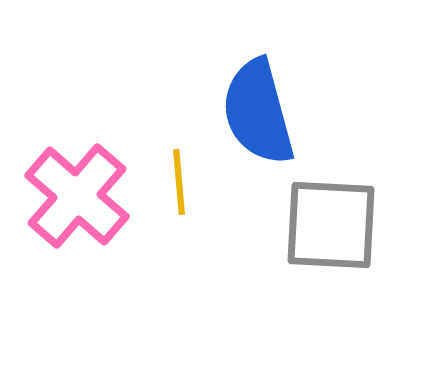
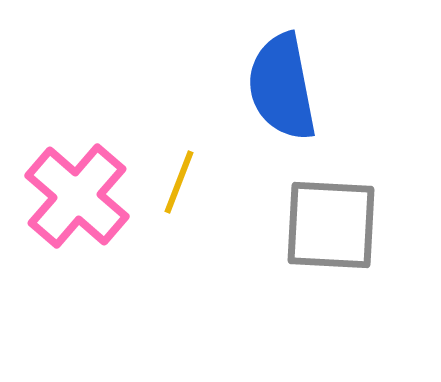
blue semicircle: moved 24 px right, 25 px up; rotated 4 degrees clockwise
yellow line: rotated 26 degrees clockwise
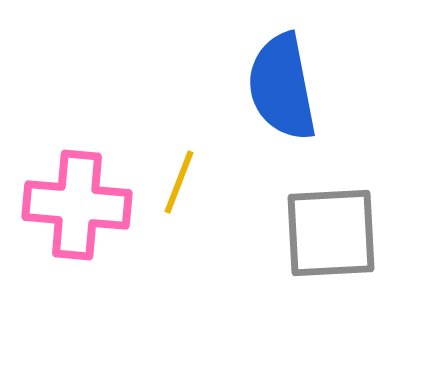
pink cross: moved 9 px down; rotated 36 degrees counterclockwise
gray square: moved 8 px down; rotated 6 degrees counterclockwise
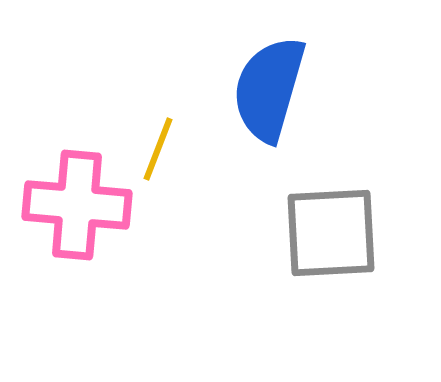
blue semicircle: moved 13 px left, 2 px down; rotated 27 degrees clockwise
yellow line: moved 21 px left, 33 px up
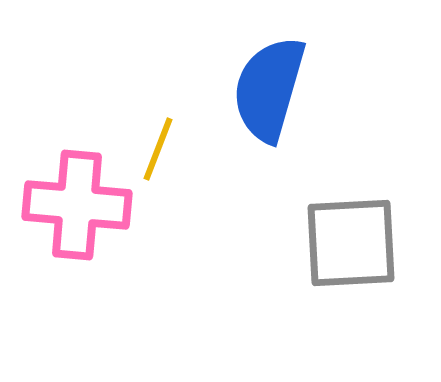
gray square: moved 20 px right, 10 px down
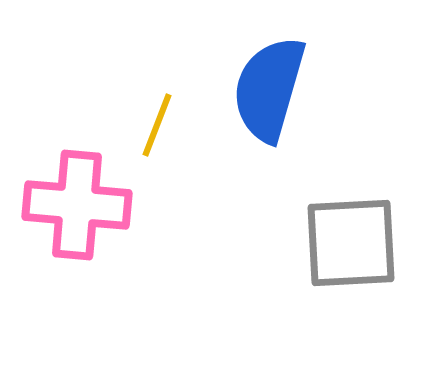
yellow line: moved 1 px left, 24 px up
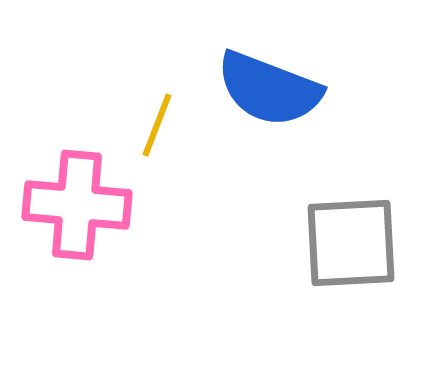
blue semicircle: rotated 85 degrees counterclockwise
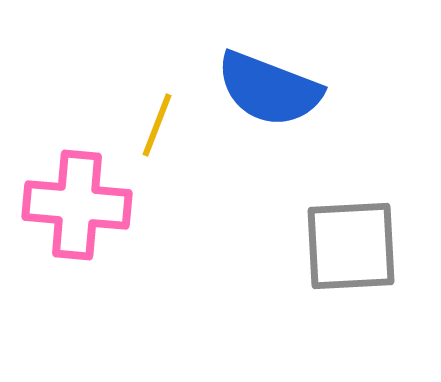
gray square: moved 3 px down
